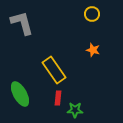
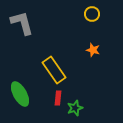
green star: moved 2 px up; rotated 21 degrees counterclockwise
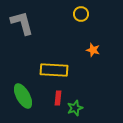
yellow circle: moved 11 px left
yellow rectangle: rotated 52 degrees counterclockwise
green ellipse: moved 3 px right, 2 px down
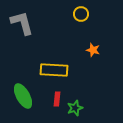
red rectangle: moved 1 px left, 1 px down
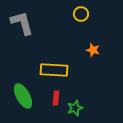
red rectangle: moved 1 px left, 1 px up
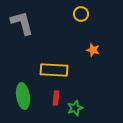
green ellipse: rotated 20 degrees clockwise
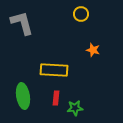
green star: rotated 14 degrees clockwise
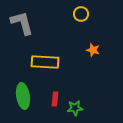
yellow rectangle: moved 9 px left, 8 px up
red rectangle: moved 1 px left, 1 px down
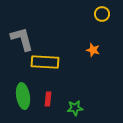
yellow circle: moved 21 px right
gray L-shape: moved 16 px down
red rectangle: moved 7 px left
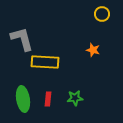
green ellipse: moved 3 px down
green star: moved 10 px up
